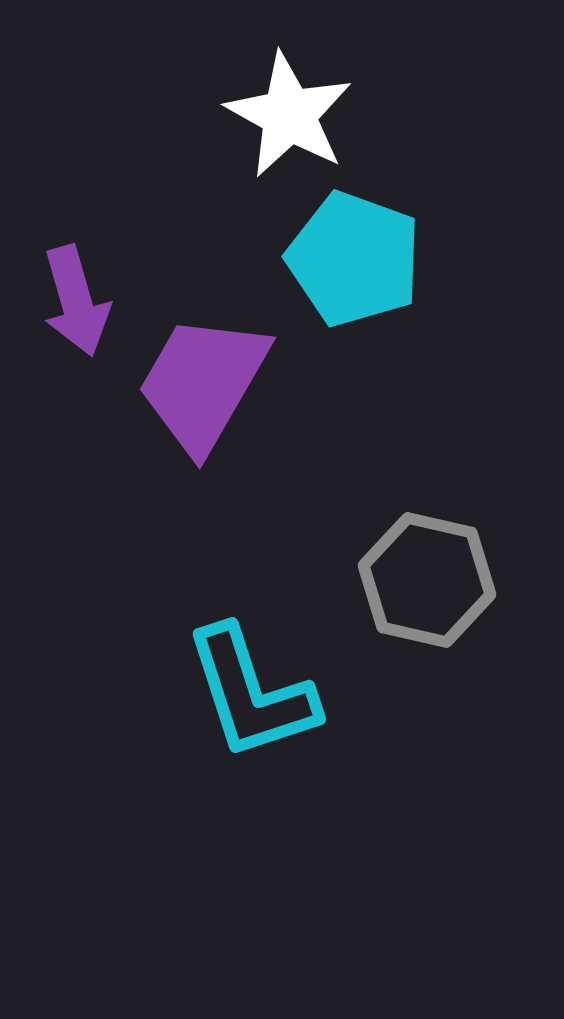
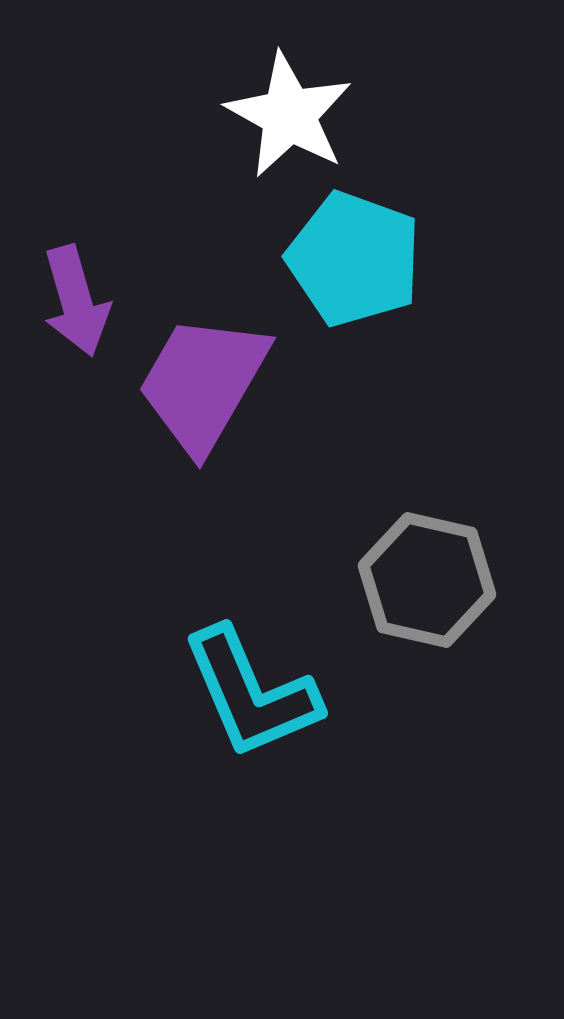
cyan L-shape: rotated 5 degrees counterclockwise
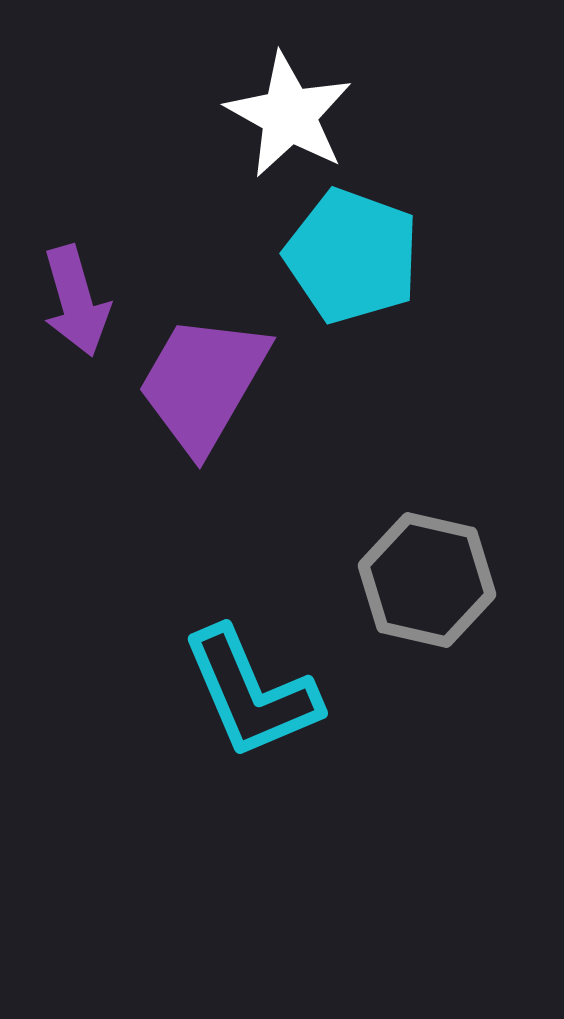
cyan pentagon: moved 2 px left, 3 px up
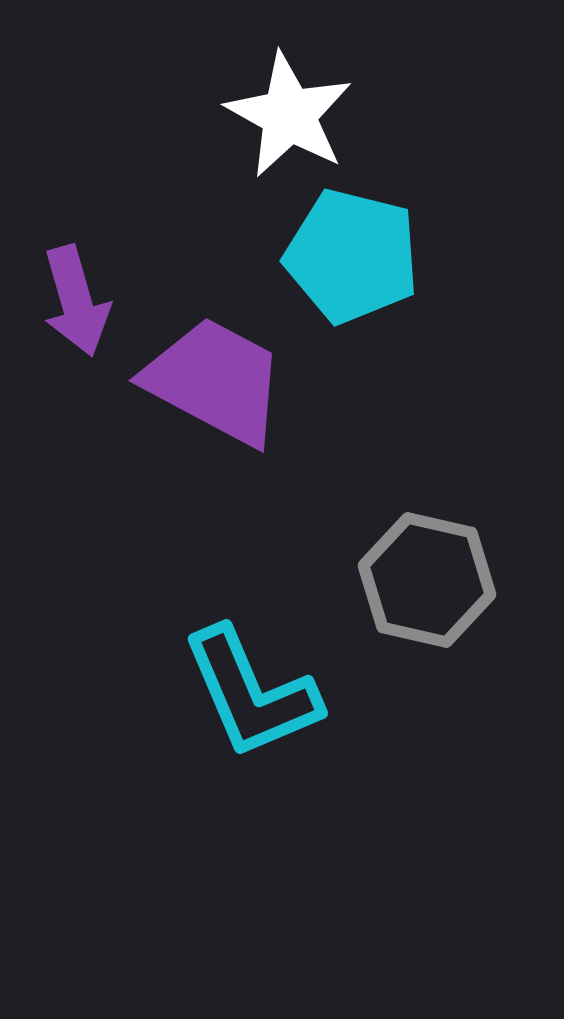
cyan pentagon: rotated 6 degrees counterclockwise
purple trapezoid: moved 12 px right, 2 px up; rotated 88 degrees clockwise
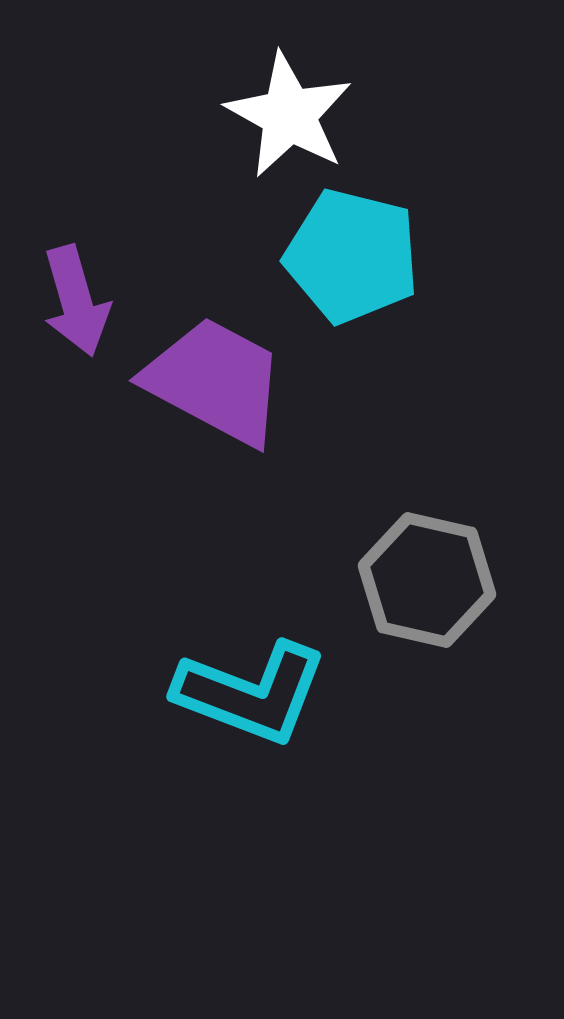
cyan L-shape: rotated 46 degrees counterclockwise
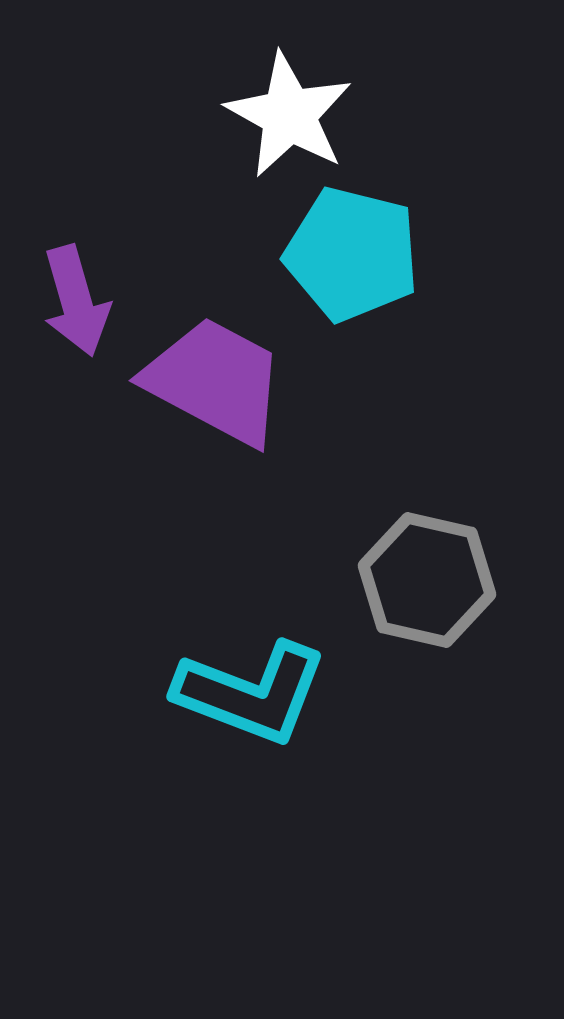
cyan pentagon: moved 2 px up
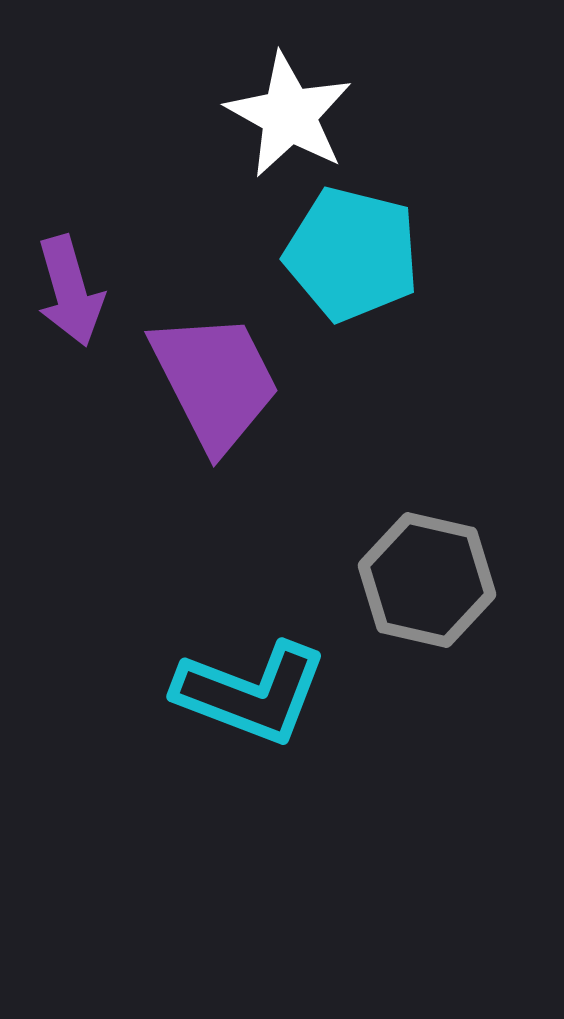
purple arrow: moved 6 px left, 10 px up
purple trapezoid: rotated 35 degrees clockwise
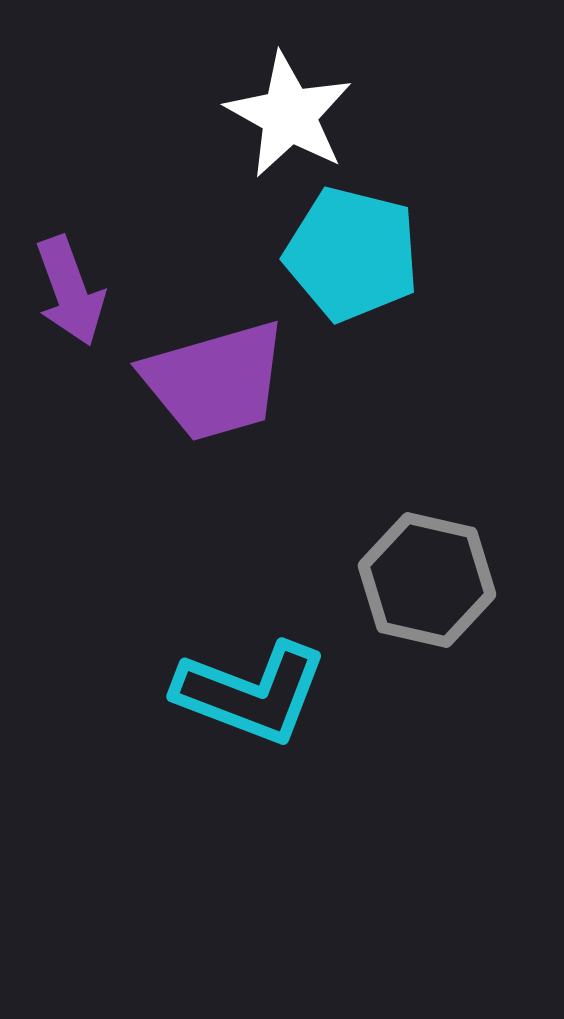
purple arrow: rotated 4 degrees counterclockwise
purple trapezoid: rotated 101 degrees clockwise
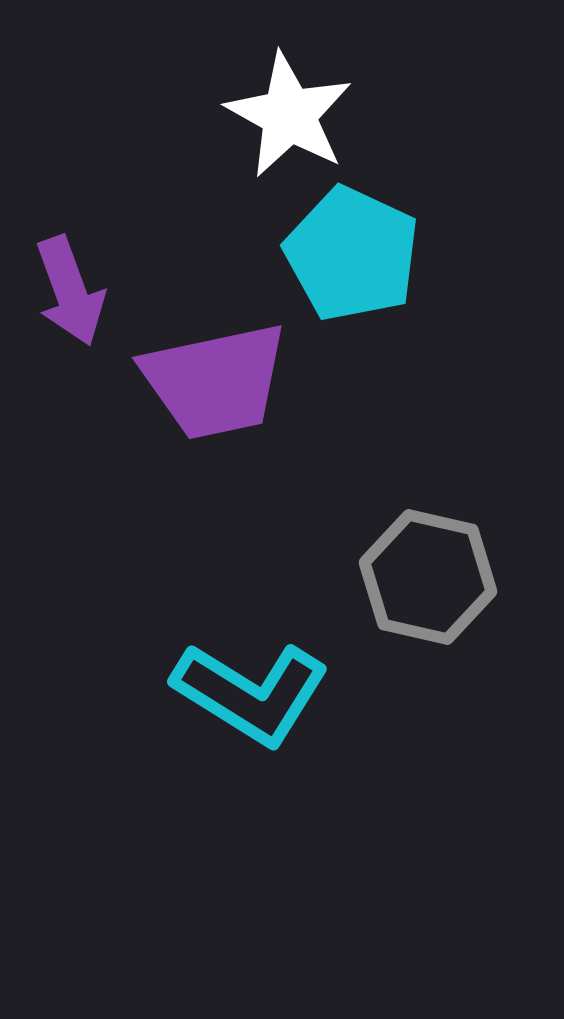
cyan pentagon: rotated 11 degrees clockwise
purple trapezoid: rotated 4 degrees clockwise
gray hexagon: moved 1 px right, 3 px up
cyan L-shape: rotated 11 degrees clockwise
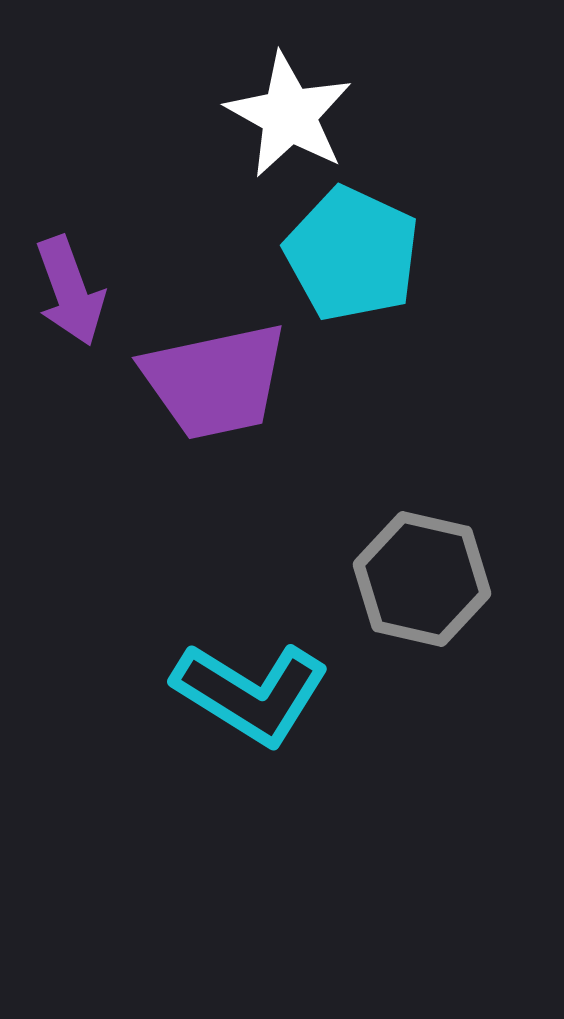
gray hexagon: moved 6 px left, 2 px down
